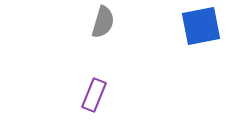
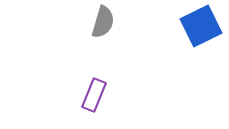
blue square: rotated 15 degrees counterclockwise
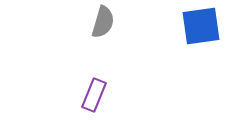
blue square: rotated 18 degrees clockwise
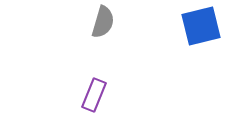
blue square: rotated 6 degrees counterclockwise
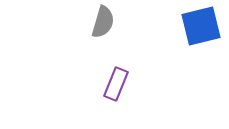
purple rectangle: moved 22 px right, 11 px up
